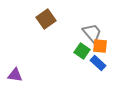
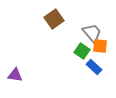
brown square: moved 8 px right
blue rectangle: moved 4 px left, 4 px down
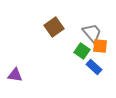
brown square: moved 8 px down
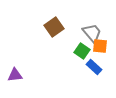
purple triangle: rotated 14 degrees counterclockwise
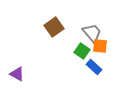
purple triangle: moved 2 px right, 1 px up; rotated 35 degrees clockwise
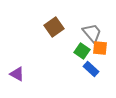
orange square: moved 2 px down
blue rectangle: moved 3 px left, 2 px down
